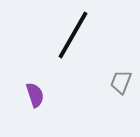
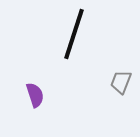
black line: moved 1 px right, 1 px up; rotated 12 degrees counterclockwise
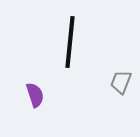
black line: moved 4 px left, 8 px down; rotated 12 degrees counterclockwise
